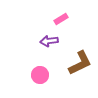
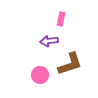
pink rectangle: rotated 48 degrees counterclockwise
brown L-shape: moved 10 px left, 1 px down; rotated 8 degrees clockwise
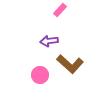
pink rectangle: moved 1 px left, 9 px up; rotated 32 degrees clockwise
brown L-shape: rotated 60 degrees clockwise
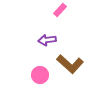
purple arrow: moved 2 px left, 1 px up
